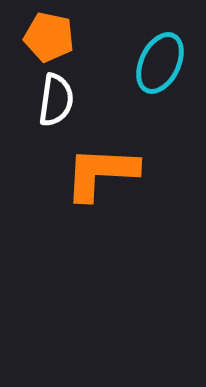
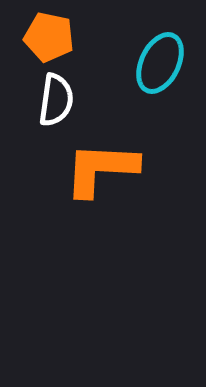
orange L-shape: moved 4 px up
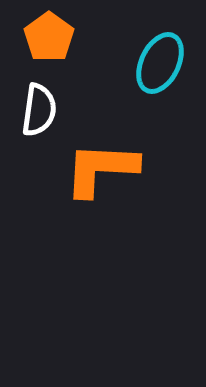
orange pentagon: rotated 24 degrees clockwise
white semicircle: moved 17 px left, 10 px down
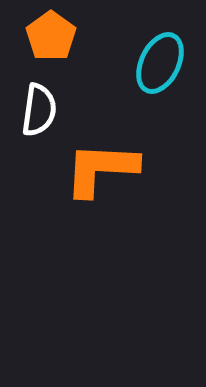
orange pentagon: moved 2 px right, 1 px up
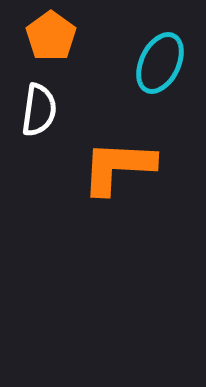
orange L-shape: moved 17 px right, 2 px up
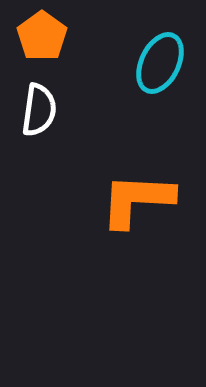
orange pentagon: moved 9 px left
orange L-shape: moved 19 px right, 33 px down
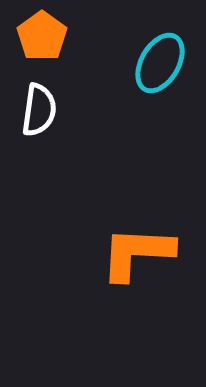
cyan ellipse: rotated 4 degrees clockwise
orange L-shape: moved 53 px down
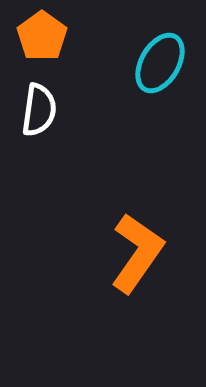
orange L-shape: rotated 122 degrees clockwise
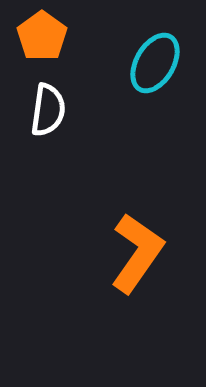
cyan ellipse: moved 5 px left
white semicircle: moved 9 px right
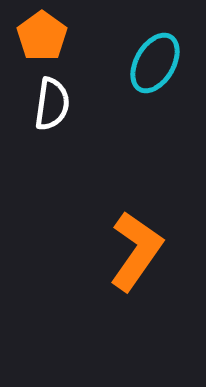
white semicircle: moved 4 px right, 6 px up
orange L-shape: moved 1 px left, 2 px up
